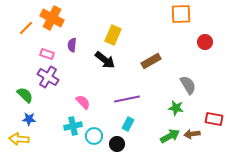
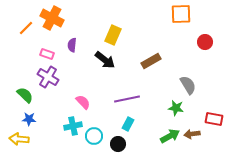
black circle: moved 1 px right
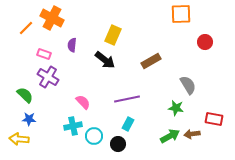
pink rectangle: moved 3 px left
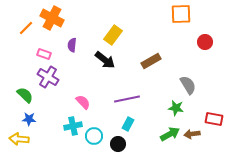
yellow rectangle: rotated 12 degrees clockwise
green arrow: moved 2 px up
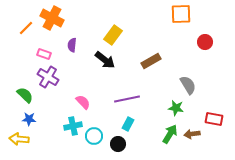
green arrow: rotated 30 degrees counterclockwise
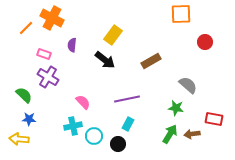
gray semicircle: rotated 18 degrees counterclockwise
green semicircle: moved 1 px left
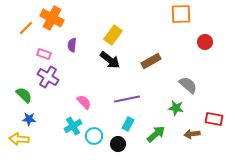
black arrow: moved 5 px right
pink semicircle: moved 1 px right
cyan cross: rotated 18 degrees counterclockwise
green arrow: moved 14 px left; rotated 18 degrees clockwise
